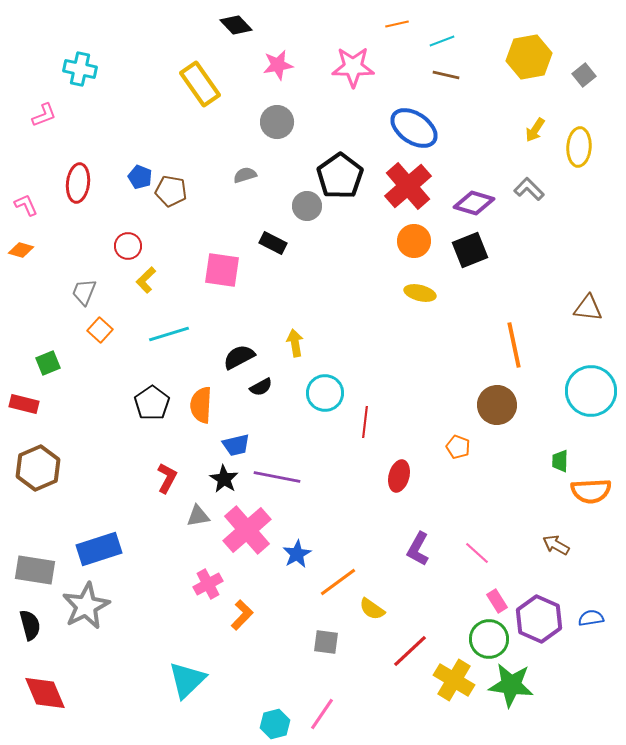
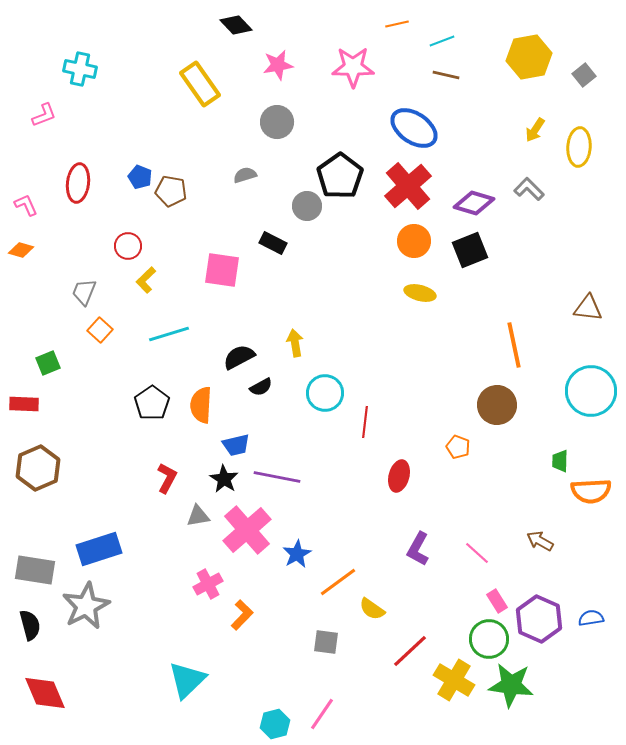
red rectangle at (24, 404): rotated 12 degrees counterclockwise
brown arrow at (556, 545): moved 16 px left, 4 px up
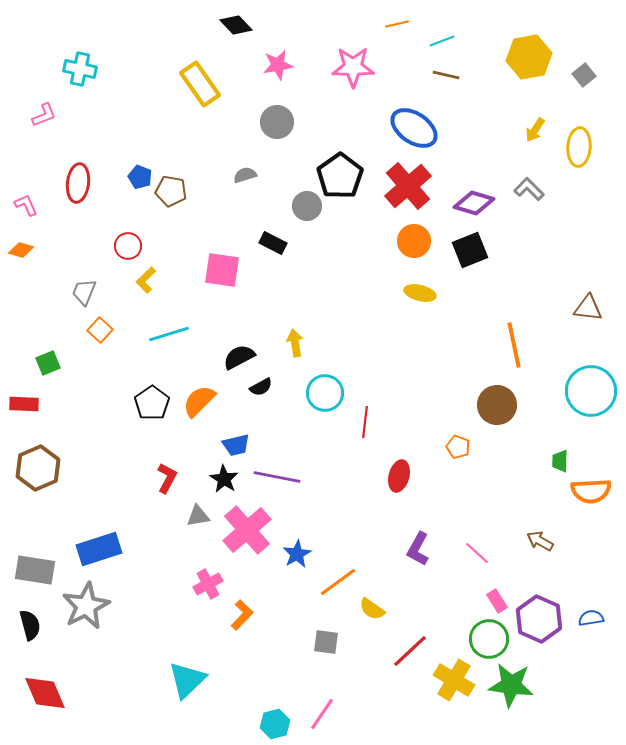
orange semicircle at (201, 405): moved 2 px left, 4 px up; rotated 42 degrees clockwise
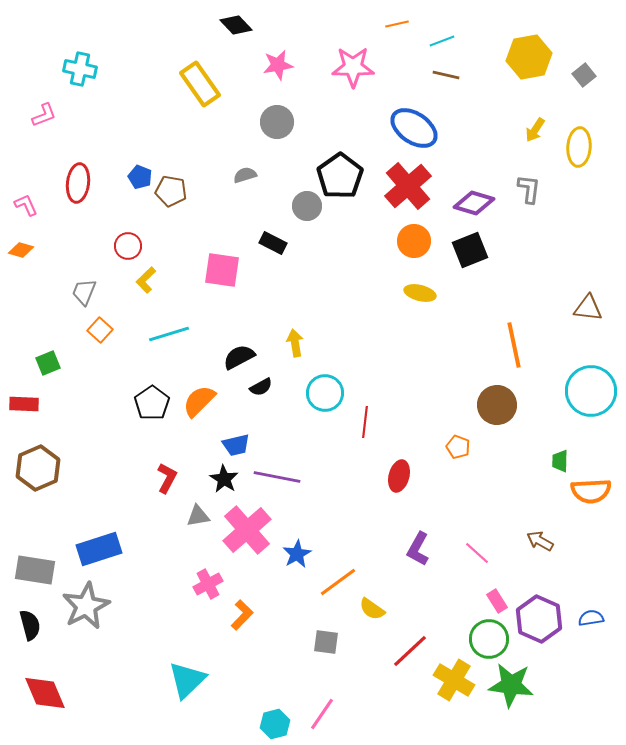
gray L-shape at (529, 189): rotated 52 degrees clockwise
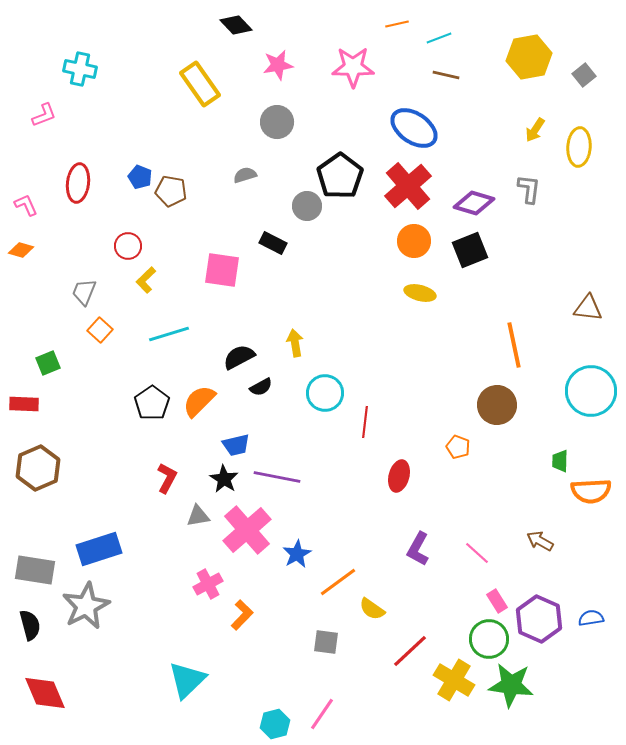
cyan line at (442, 41): moved 3 px left, 3 px up
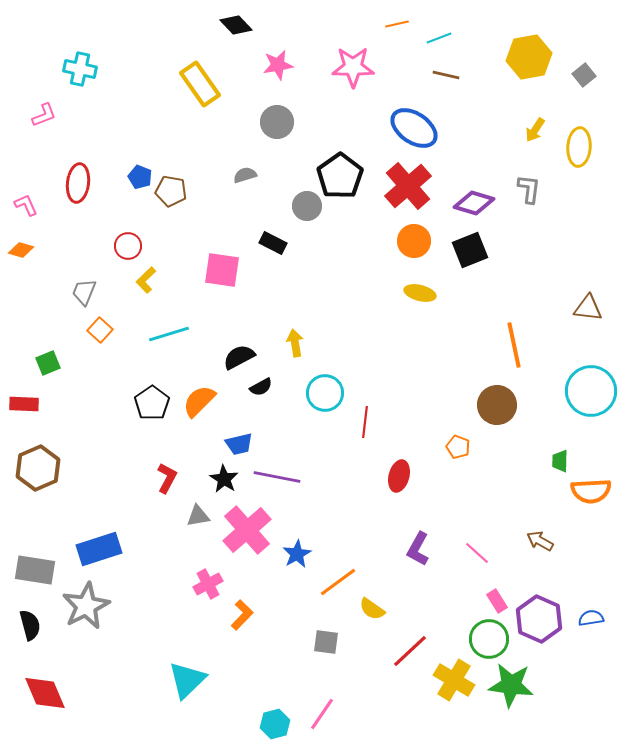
blue trapezoid at (236, 445): moved 3 px right, 1 px up
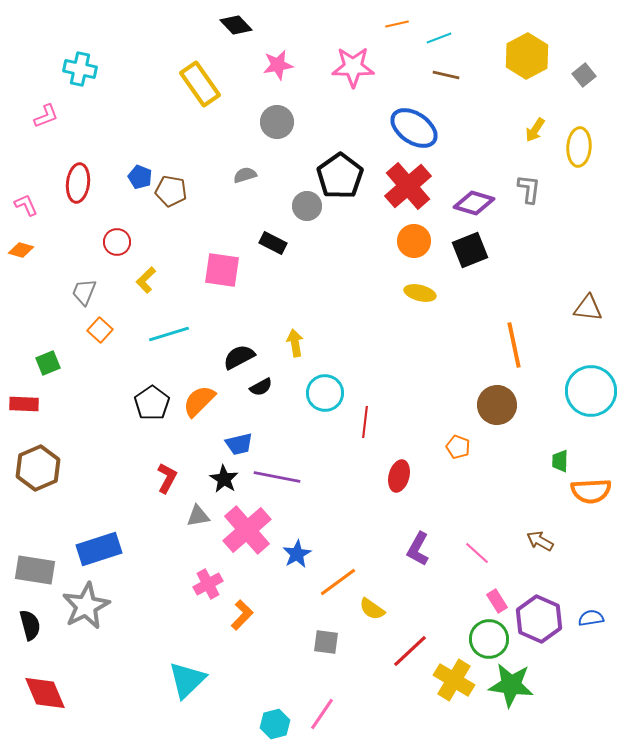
yellow hexagon at (529, 57): moved 2 px left, 1 px up; rotated 18 degrees counterclockwise
pink L-shape at (44, 115): moved 2 px right, 1 px down
red circle at (128, 246): moved 11 px left, 4 px up
